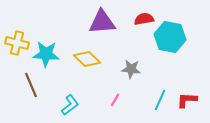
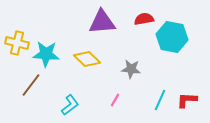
cyan hexagon: moved 2 px right
brown line: rotated 60 degrees clockwise
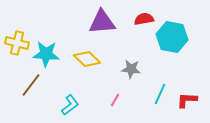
cyan line: moved 6 px up
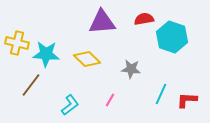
cyan hexagon: rotated 8 degrees clockwise
cyan line: moved 1 px right
pink line: moved 5 px left
